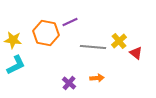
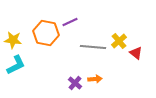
orange arrow: moved 2 px left, 1 px down
purple cross: moved 6 px right
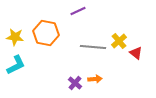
purple line: moved 8 px right, 11 px up
yellow star: moved 2 px right, 3 px up
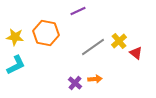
gray line: rotated 40 degrees counterclockwise
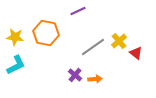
purple cross: moved 8 px up
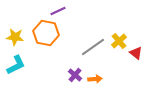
purple line: moved 20 px left
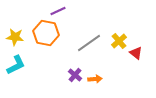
gray line: moved 4 px left, 4 px up
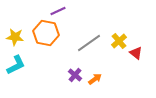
orange arrow: rotated 32 degrees counterclockwise
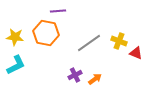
purple line: rotated 21 degrees clockwise
yellow cross: rotated 28 degrees counterclockwise
red triangle: rotated 16 degrees counterclockwise
purple cross: rotated 24 degrees clockwise
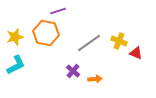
purple line: rotated 14 degrees counterclockwise
yellow star: rotated 24 degrees counterclockwise
purple cross: moved 2 px left, 4 px up; rotated 24 degrees counterclockwise
orange arrow: rotated 32 degrees clockwise
